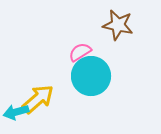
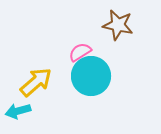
yellow arrow: moved 2 px left, 17 px up
cyan arrow: moved 2 px right, 1 px up
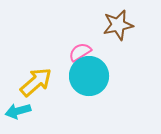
brown star: rotated 24 degrees counterclockwise
cyan circle: moved 2 px left
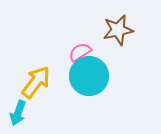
brown star: moved 5 px down
yellow arrow: rotated 12 degrees counterclockwise
cyan arrow: moved 2 px down; rotated 55 degrees counterclockwise
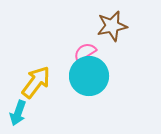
brown star: moved 6 px left, 4 px up
pink semicircle: moved 5 px right
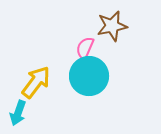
pink semicircle: moved 4 px up; rotated 35 degrees counterclockwise
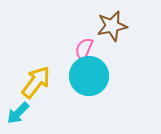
pink semicircle: moved 1 px left, 1 px down
cyan arrow: rotated 25 degrees clockwise
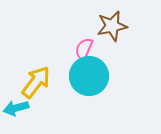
cyan arrow: moved 2 px left, 5 px up; rotated 30 degrees clockwise
